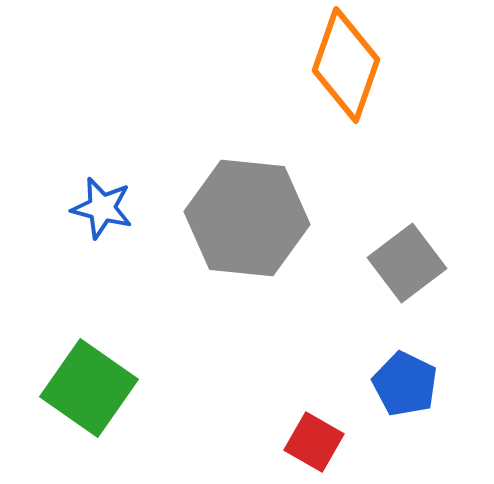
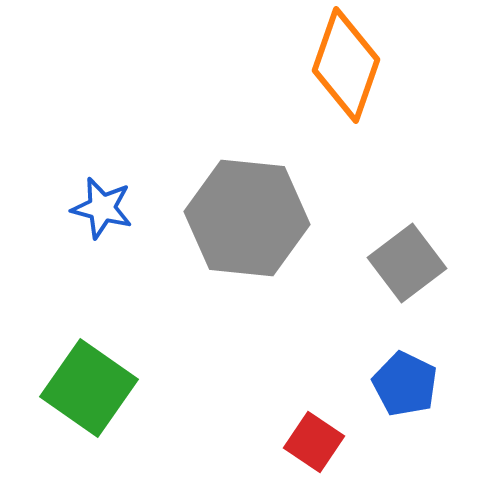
red square: rotated 4 degrees clockwise
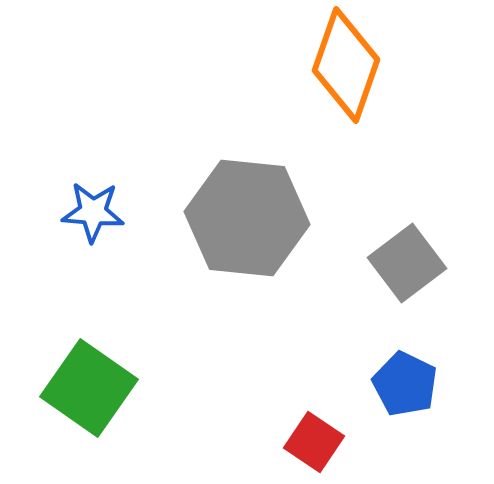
blue star: moved 9 px left, 4 px down; rotated 10 degrees counterclockwise
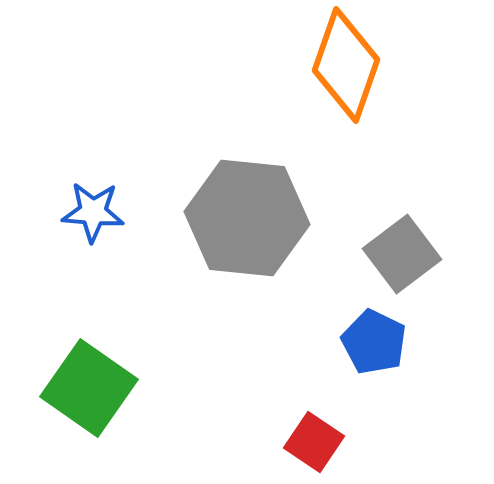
gray square: moved 5 px left, 9 px up
blue pentagon: moved 31 px left, 42 px up
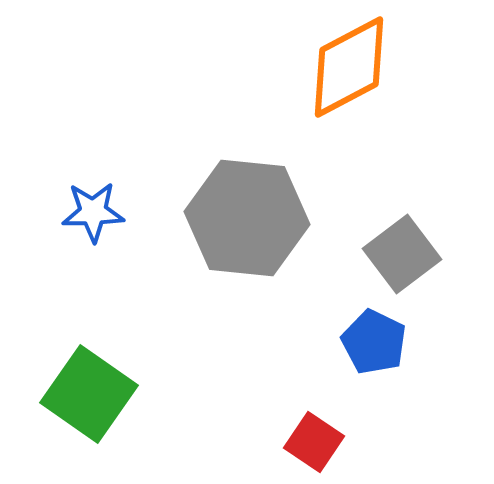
orange diamond: moved 3 px right, 2 px down; rotated 43 degrees clockwise
blue star: rotated 6 degrees counterclockwise
green square: moved 6 px down
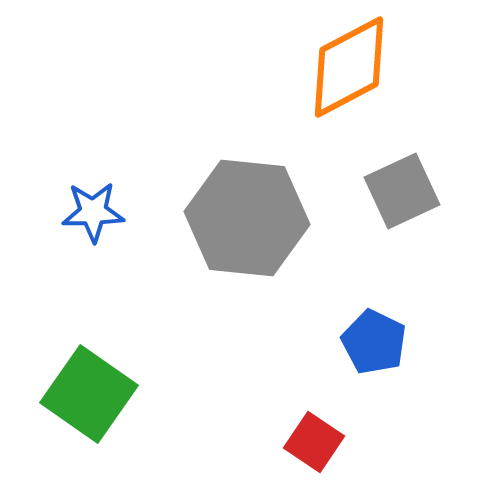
gray square: moved 63 px up; rotated 12 degrees clockwise
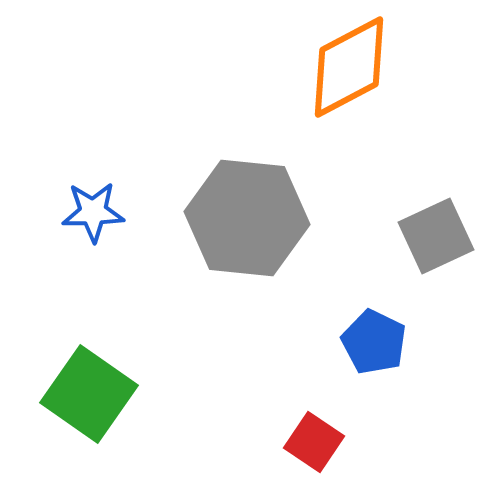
gray square: moved 34 px right, 45 px down
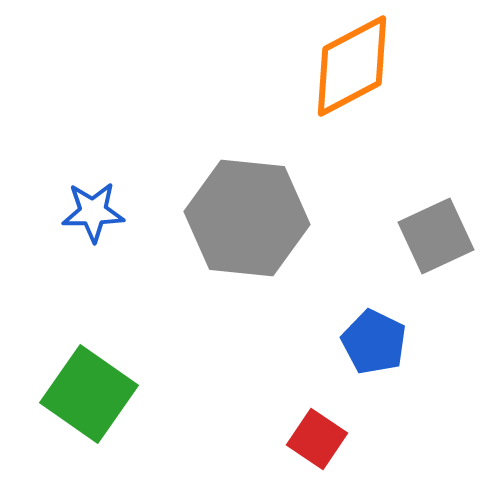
orange diamond: moved 3 px right, 1 px up
red square: moved 3 px right, 3 px up
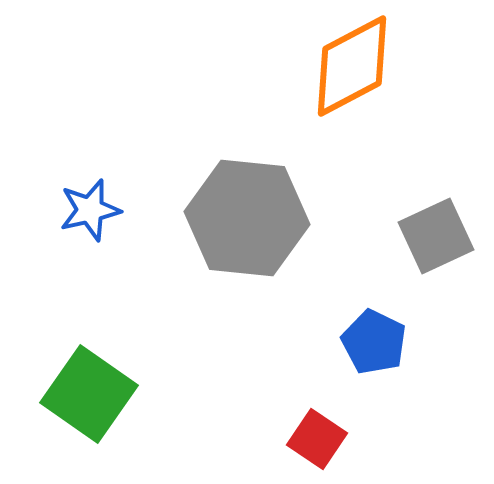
blue star: moved 3 px left, 2 px up; rotated 12 degrees counterclockwise
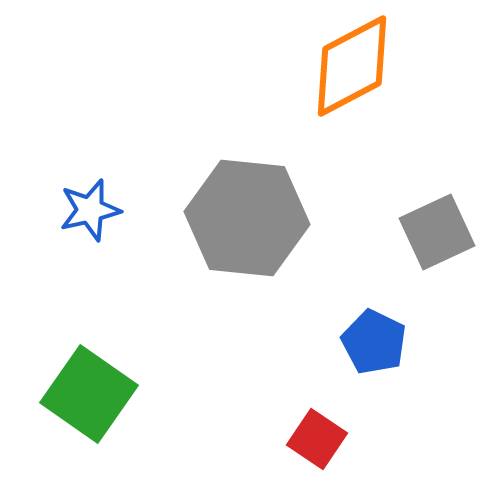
gray square: moved 1 px right, 4 px up
